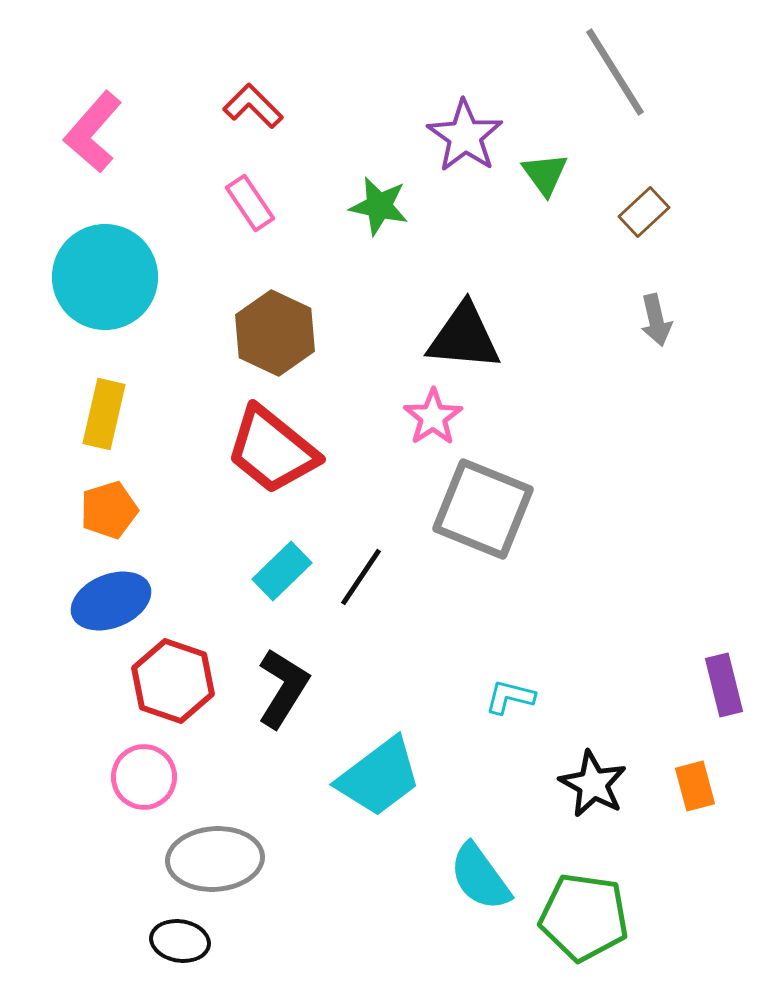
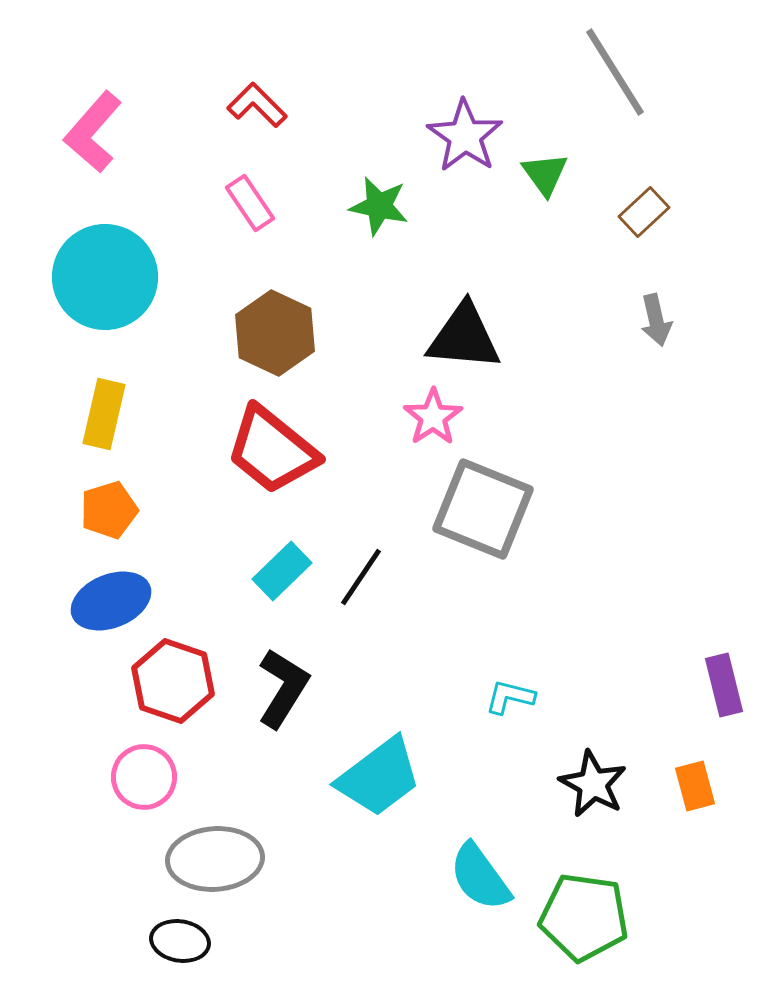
red L-shape: moved 4 px right, 1 px up
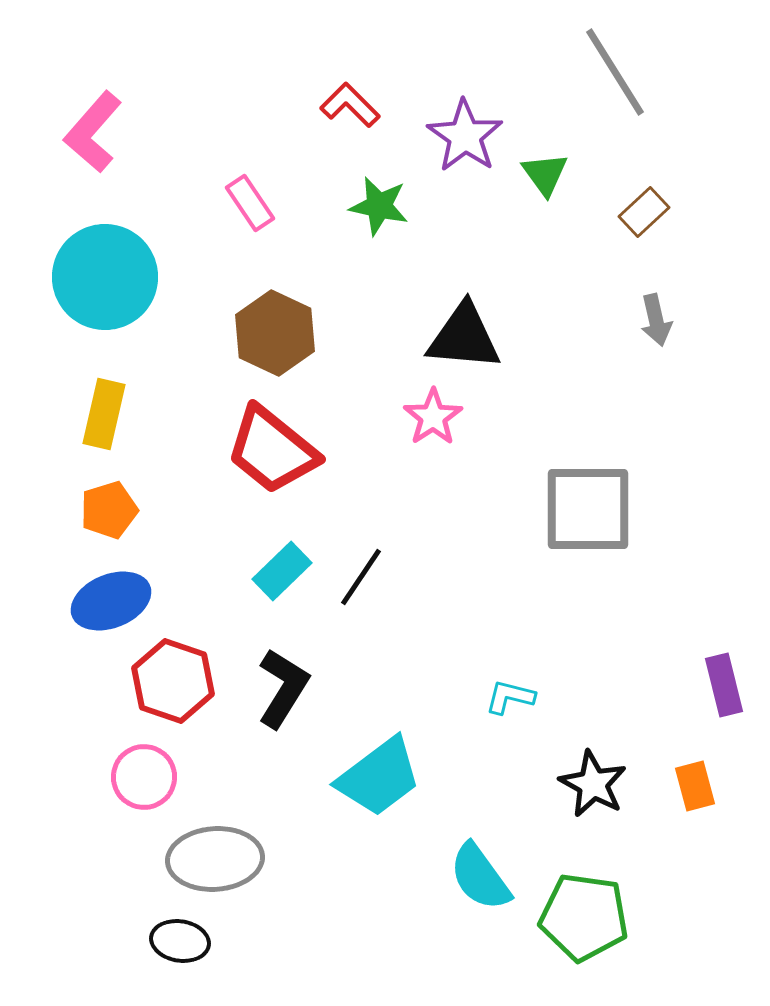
red L-shape: moved 93 px right
gray square: moved 105 px right; rotated 22 degrees counterclockwise
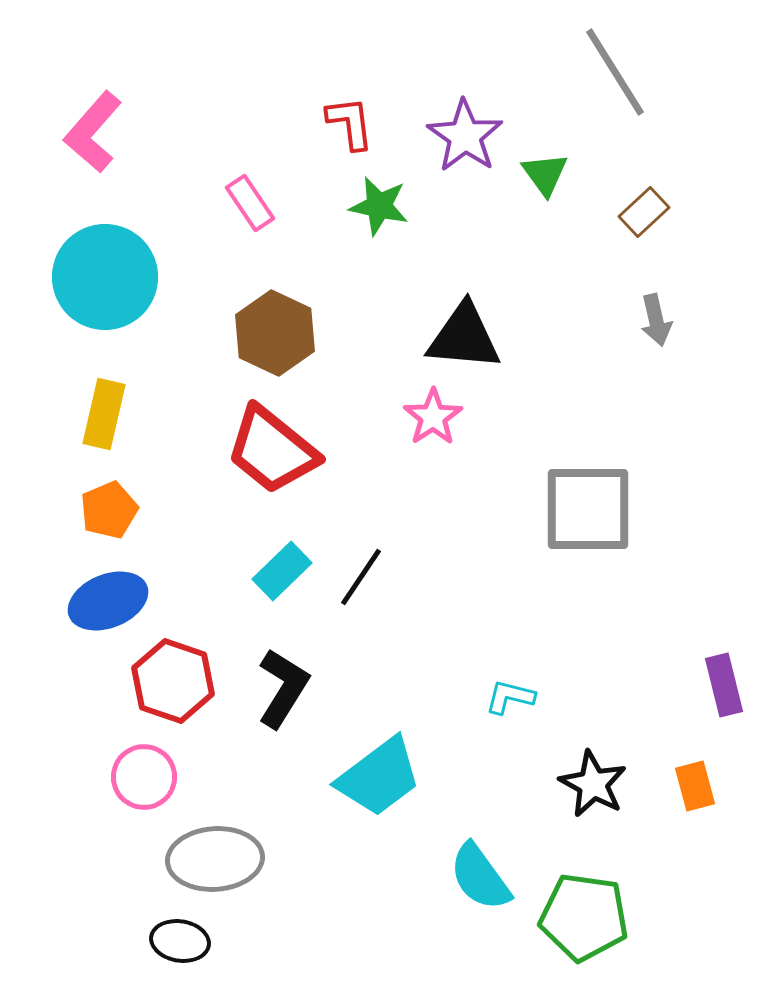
red L-shape: moved 18 px down; rotated 38 degrees clockwise
orange pentagon: rotated 6 degrees counterclockwise
blue ellipse: moved 3 px left
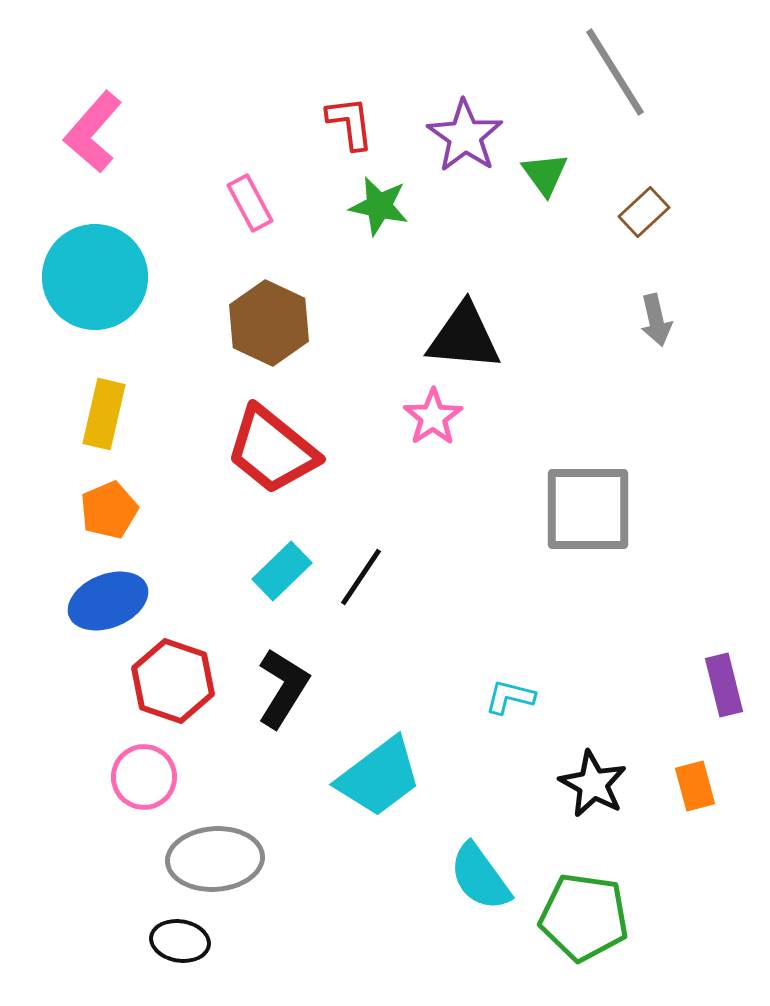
pink rectangle: rotated 6 degrees clockwise
cyan circle: moved 10 px left
brown hexagon: moved 6 px left, 10 px up
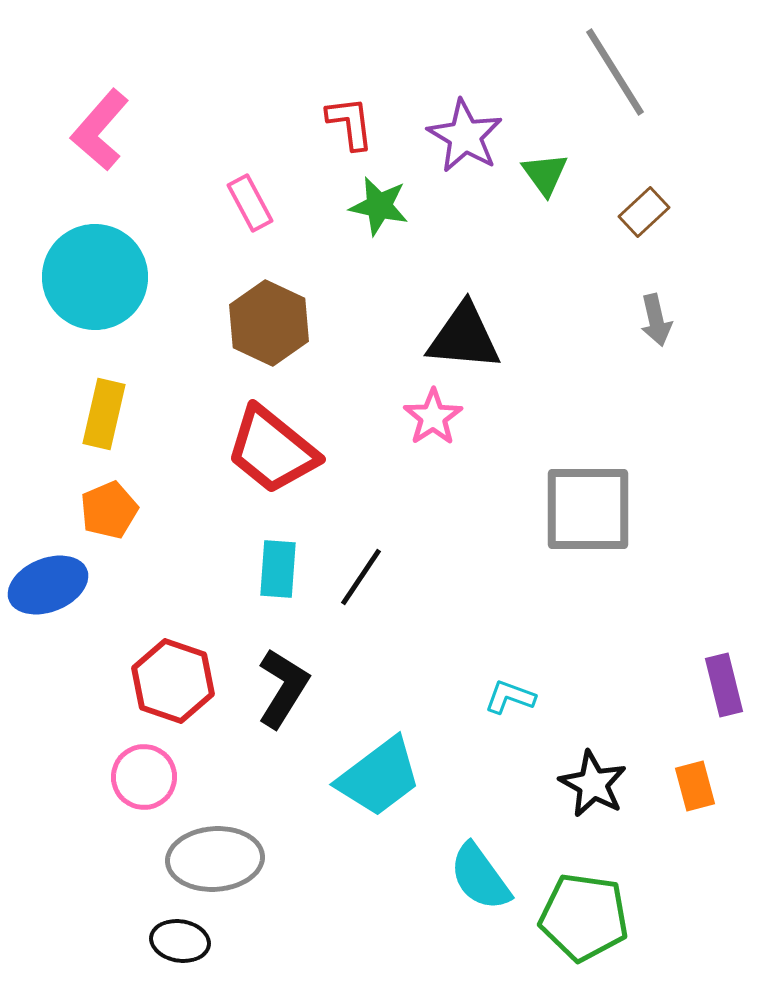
pink L-shape: moved 7 px right, 2 px up
purple star: rotated 4 degrees counterclockwise
cyan rectangle: moved 4 px left, 2 px up; rotated 42 degrees counterclockwise
blue ellipse: moved 60 px left, 16 px up
cyan L-shape: rotated 6 degrees clockwise
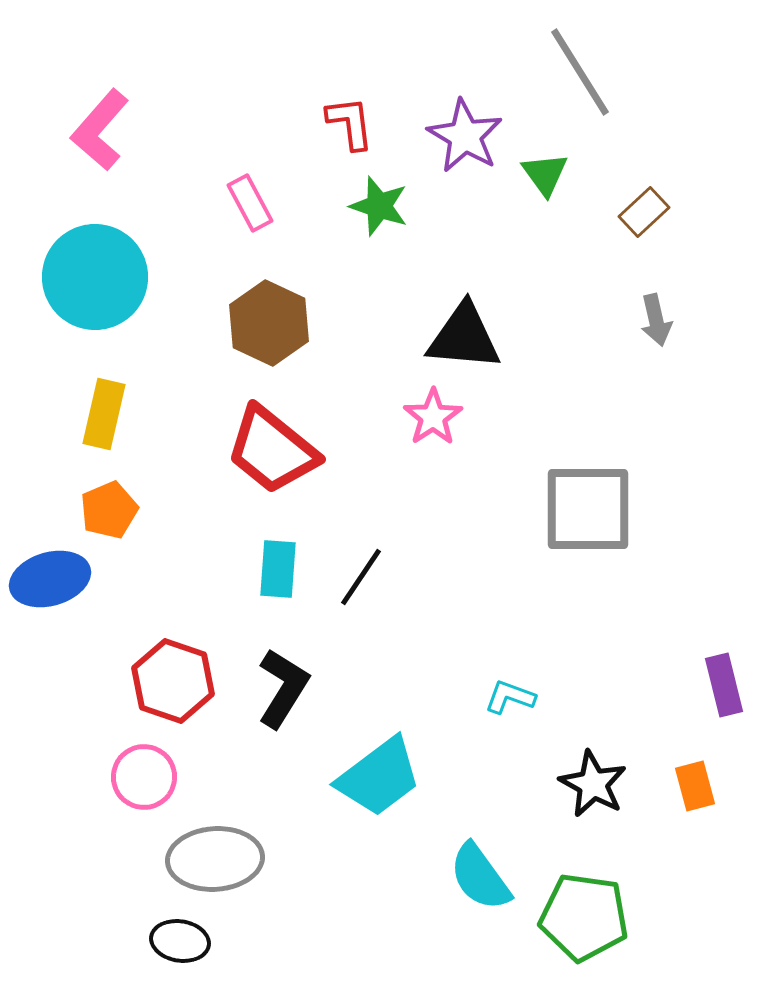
gray line: moved 35 px left
green star: rotated 6 degrees clockwise
blue ellipse: moved 2 px right, 6 px up; rotated 6 degrees clockwise
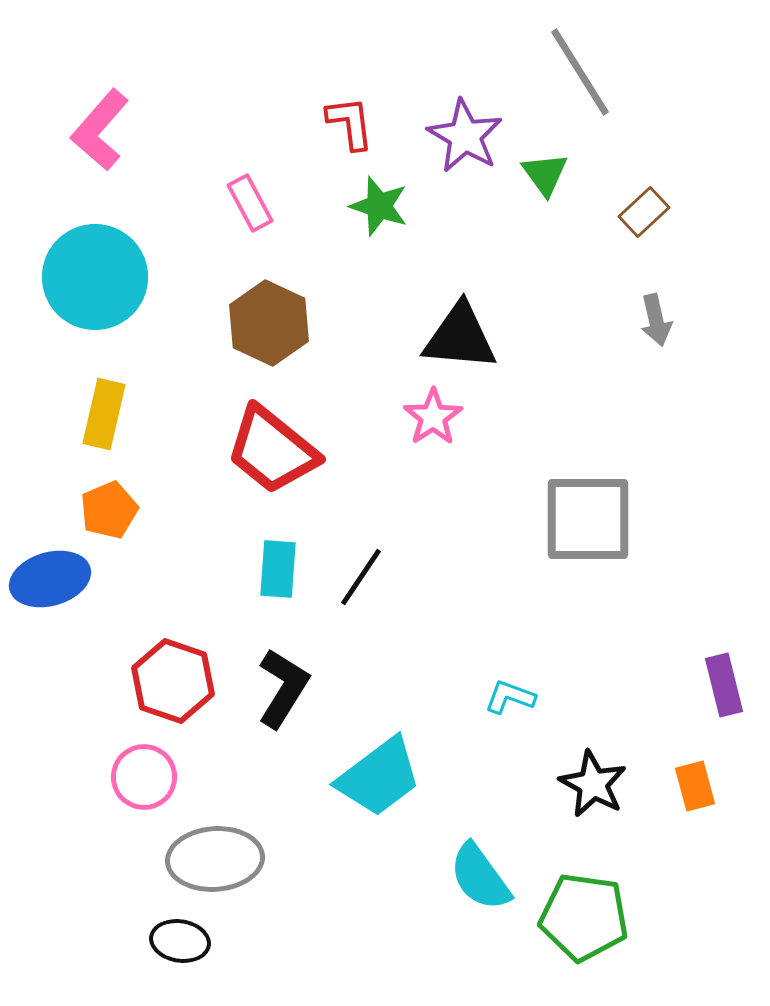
black triangle: moved 4 px left
gray square: moved 10 px down
